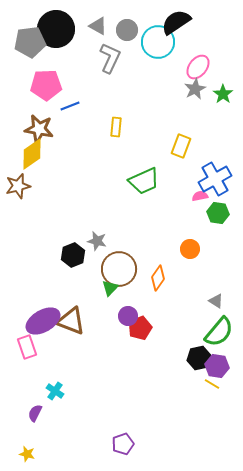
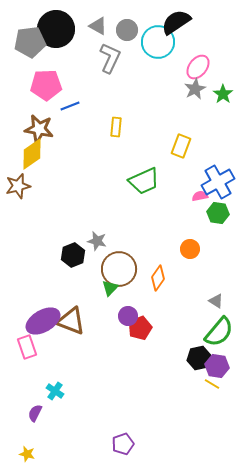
blue cross at (215, 179): moved 3 px right, 3 px down
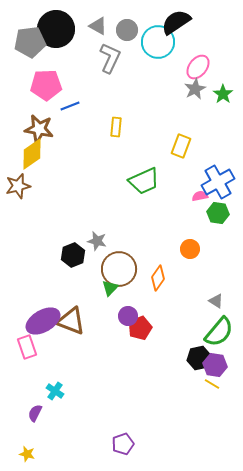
purple hexagon at (217, 366): moved 2 px left, 1 px up
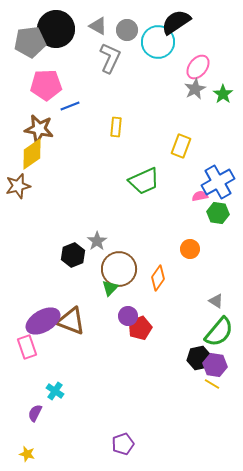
gray star at (97, 241): rotated 24 degrees clockwise
